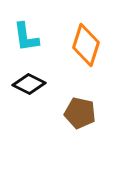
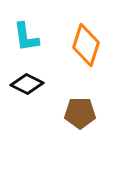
black diamond: moved 2 px left
brown pentagon: rotated 12 degrees counterclockwise
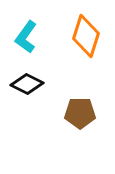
cyan L-shape: rotated 44 degrees clockwise
orange diamond: moved 9 px up
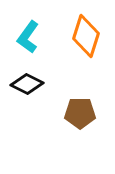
cyan L-shape: moved 2 px right
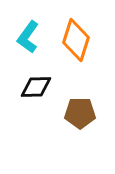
orange diamond: moved 10 px left, 4 px down
black diamond: moved 9 px right, 3 px down; rotated 28 degrees counterclockwise
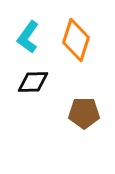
black diamond: moved 3 px left, 5 px up
brown pentagon: moved 4 px right
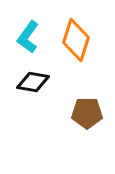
black diamond: rotated 12 degrees clockwise
brown pentagon: moved 3 px right
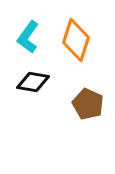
brown pentagon: moved 1 px right, 9 px up; rotated 24 degrees clockwise
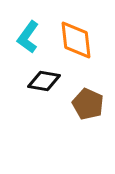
orange diamond: rotated 24 degrees counterclockwise
black diamond: moved 11 px right, 1 px up
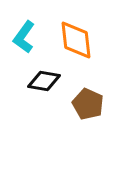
cyan L-shape: moved 4 px left
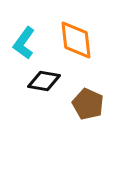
cyan L-shape: moved 6 px down
